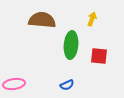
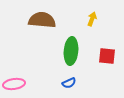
green ellipse: moved 6 px down
red square: moved 8 px right
blue semicircle: moved 2 px right, 2 px up
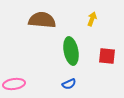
green ellipse: rotated 16 degrees counterclockwise
blue semicircle: moved 1 px down
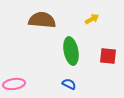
yellow arrow: rotated 40 degrees clockwise
red square: moved 1 px right
blue semicircle: rotated 128 degrees counterclockwise
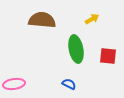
green ellipse: moved 5 px right, 2 px up
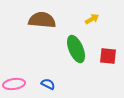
green ellipse: rotated 12 degrees counterclockwise
blue semicircle: moved 21 px left
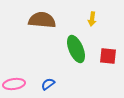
yellow arrow: rotated 128 degrees clockwise
blue semicircle: rotated 64 degrees counterclockwise
